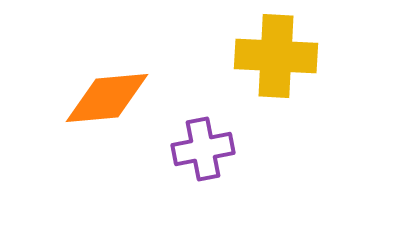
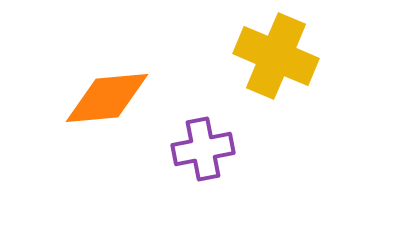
yellow cross: rotated 20 degrees clockwise
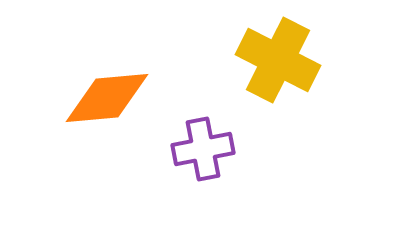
yellow cross: moved 2 px right, 4 px down; rotated 4 degrees clockwise
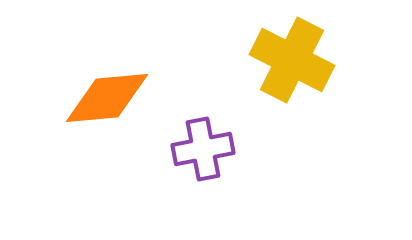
yellow cross: moved 14 px right
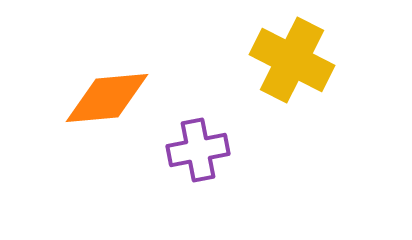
purple cross: moved 5 px left, 1 px down
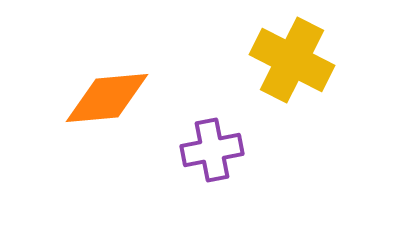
purple cross: moved 14 px right
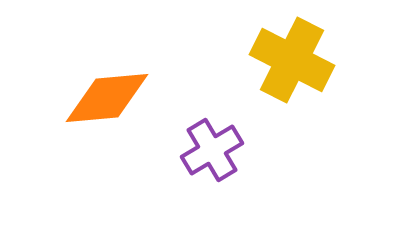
purple cross: rotated 20 degrees counterclockwise
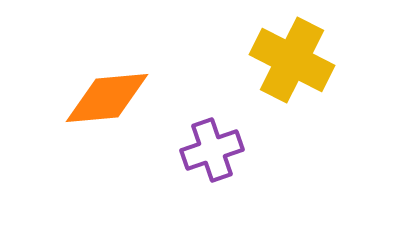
purple cross: rotated 12 degrees clockwise
